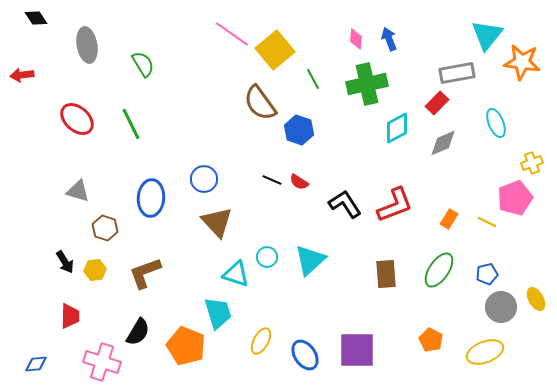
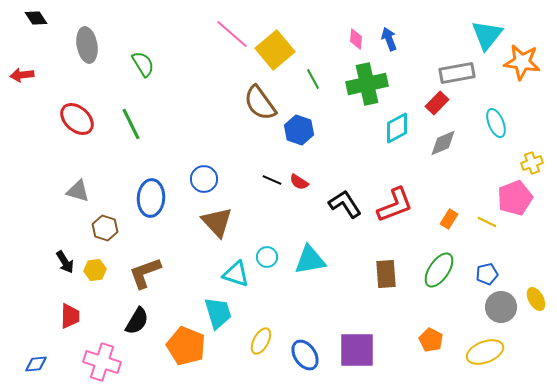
pink line at (232, 34): rotated 6 degrees clockwise
cyan triangle at (310, 260): rotated 32 degrees clockwise
black semicircle at (138, 332): moved 1 px left, 11 px up
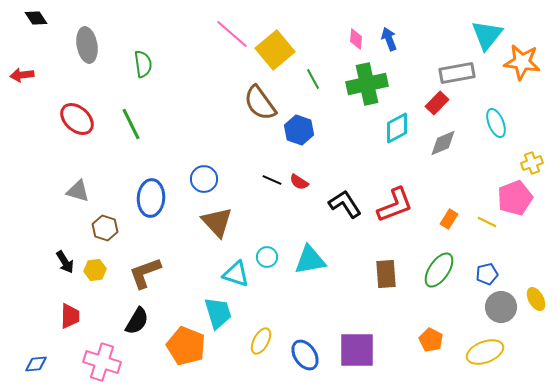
green semicircle at (143, 64): rotated 24 degrees clockwise
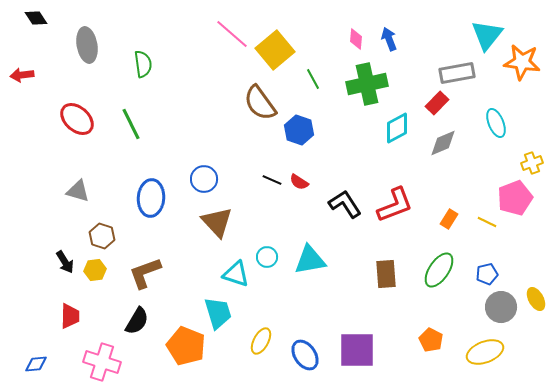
brown hexagon at (105, 228): moved 3 px left, 8 px down
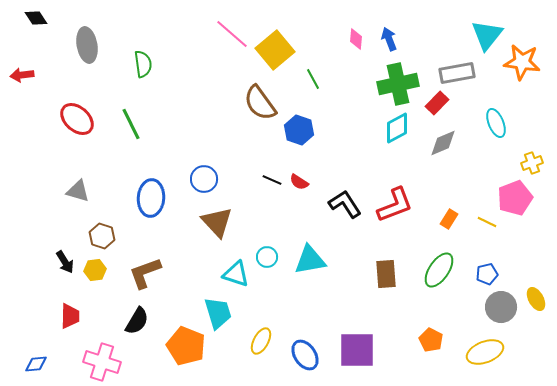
green cross at (367, 84): moved 31 px right
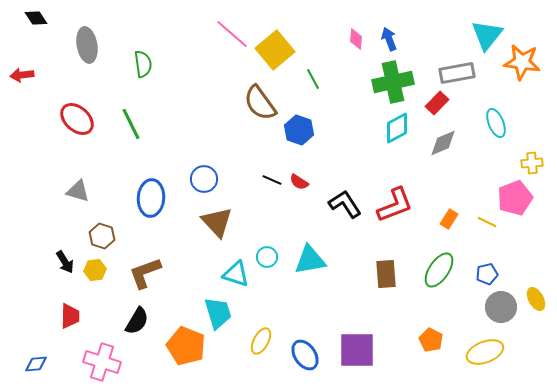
green cross at (398, 84): moved 5 px left, 2 px up
yellow cross at (532, 163): rotated 15 degrees clockwise
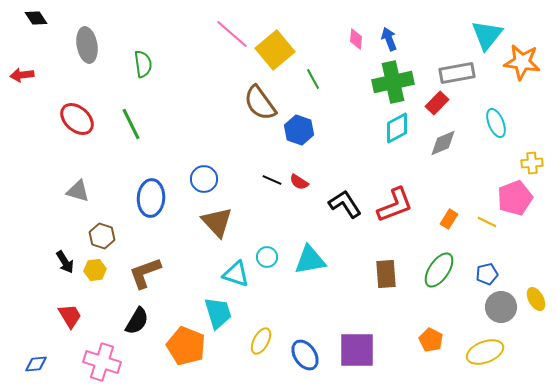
red trapezoid at (70, 316): rotated 32 degrees counterclockwise
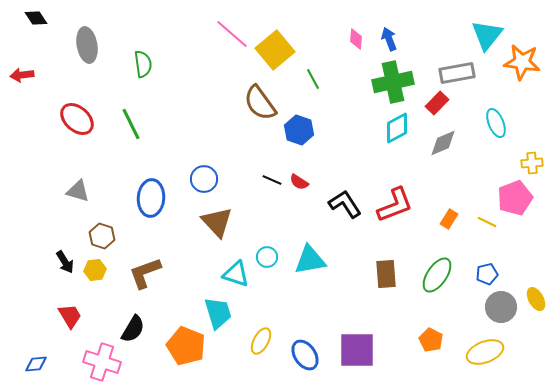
green ellipse at (439, 270): moved 2 px left, 5 px down
black semicircle at (137, 321): moved 4 px left, 8 px down
